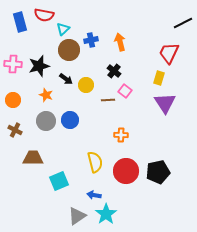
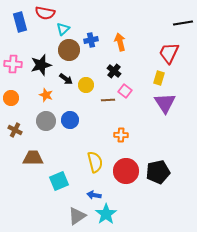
red semicircle: moved 1 px right, 2 px up
black line: rotated 18 degrees clockwise
black star: moved 2 px right, 1 px up
orange circle: moved 2 px left, 2 px up
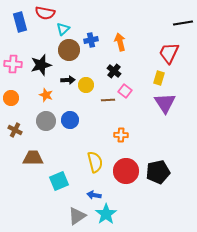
black arrow: moved 2 px right, 1 px down; rotated 40 degrees counterclockwise
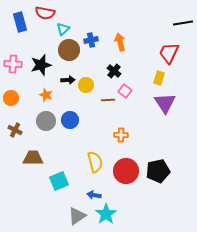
black pentagon: moved 1 px up
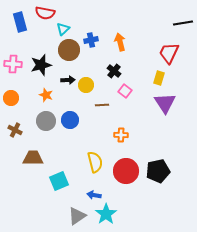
brown line: moved 6 px left, 5 px down
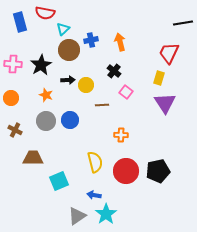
black star: rotated 15 degrees counterclockwise
pink square: moved 1 px right, 1 px down
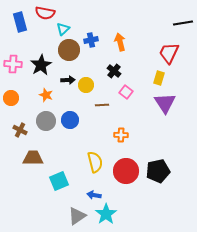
brown cross: moved 5 px right
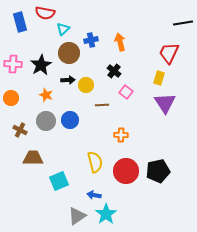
brown circle: moved 3 px down
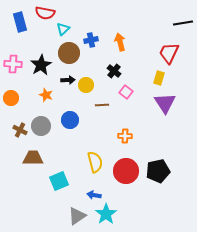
gray circle: moved 5 px left, 5 px down
orange cross: moved 4 px right, 1 px down
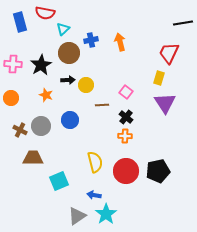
black cross: moved 12 px right, 46 px down
